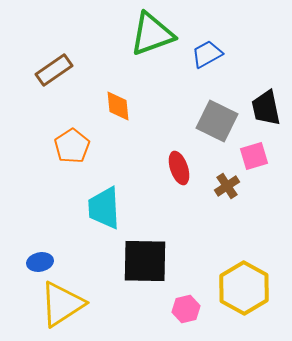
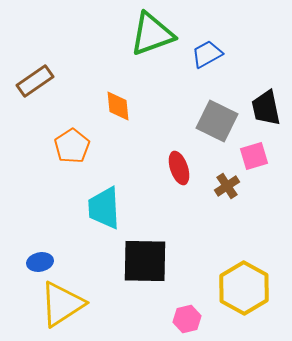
brown rectangle: moved 19 px left, 11 px down
pink hexagon: moved 1 px right, 10 px down
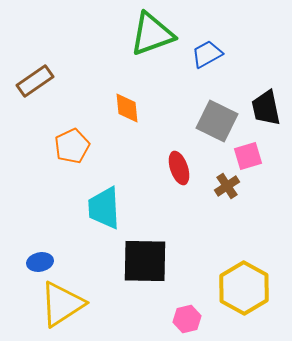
orange diamond: moved 9 px right, 2 px down
orange pentagon: rotated 8 degrees clockwise
pink square: moved 6 px left
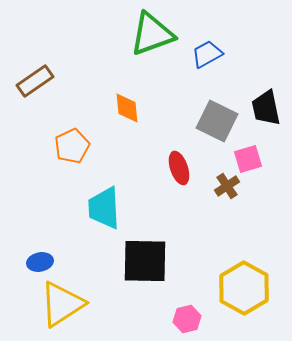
pink square: moved 3 px down
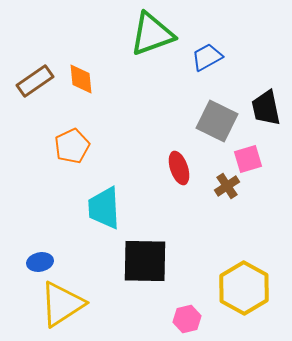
blue trapezoid: moved 3 px down
orange diamond: moved 46 px left, 29 px up
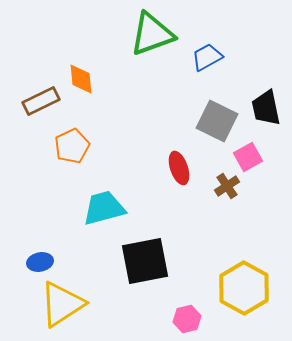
brown rectangle: moved 6 px right, 20 px down; rotated 9 degrees clockwise
pink square: moved 2 px up; rotated 12 degrees counterclockwise
cyan trapezoid: rotated 78 degrees clockwise
black square: rotated 12 degrees counterclockwise
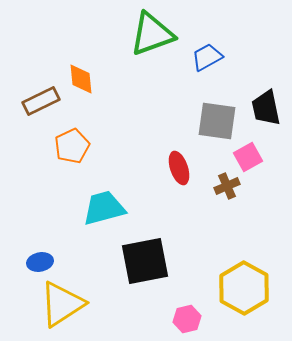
gray square: rotated 18 degrees counterclockwise
brown cross: rotated 10 degrees clockwise
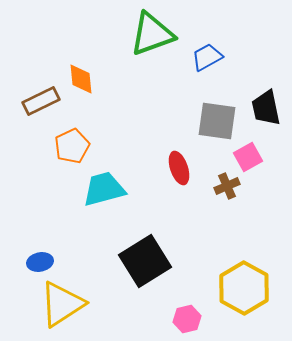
cyan trapezoid: moved 19 px up
black square: rotated 21 degrees counterclockwise
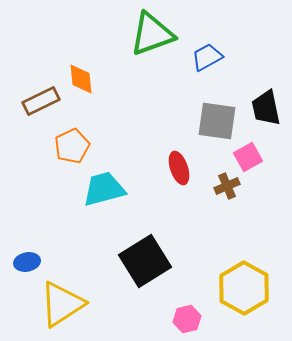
blue ellipse: moved 13 px left
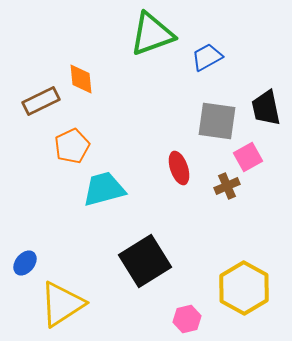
blue ellipse: moved 2 px left, 1 px down; rotated 40 degrees counterclockwise
